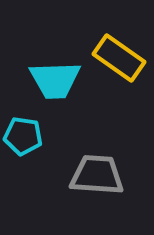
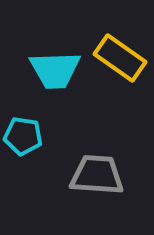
yellow rectangle: moved 1 px right
cyan trapezoid: moved 10 px up
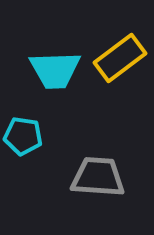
yellow rectangle: rotated 72 degrees counterclockwise
gray trapezoid: moved 1 px right, 2 px down
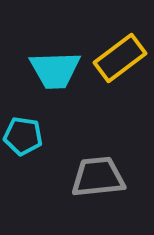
gray trapezoid: rotated 10 degrees counterclockwise
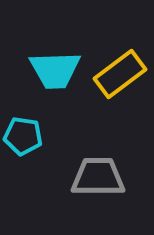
yellow rectangle: moved 16 px down
gray trapezoid: rotated 6 degrees clockwise
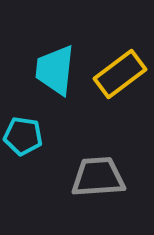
cyan trapezoid: rotated 98 degrees clockwise
gray trapezoid: rotated 4 degrees counterclockwise
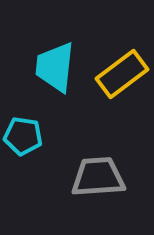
cyan trapezoid: moved 3 px up
yellow rectangle: moved 2 px right
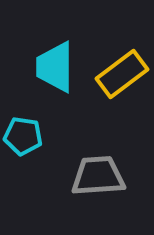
cyan trapezoid: rotated 6 degrees counterclockwise
gray trapezoid: moved 1 px up
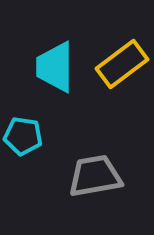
yellow rectangle: moved 10 px up
gray trapezoid: moved 3 px left; rotated 6 degrees counterclockwise
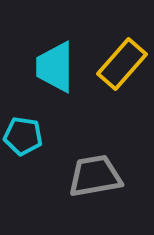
yellow rectangle: rotated 12 degrees counterclockwise
